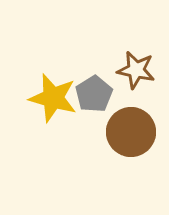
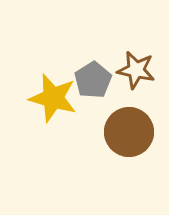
gray pentagon: moved 1 px left, 14 px up
brown circle: moved 2 px left
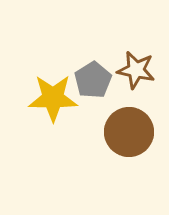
yellow star: rotated 15 degrees counterclockwise
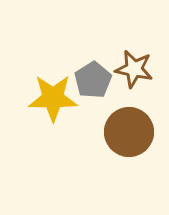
brown star: moved 2 px left, 1 px up
